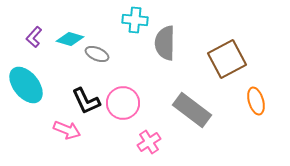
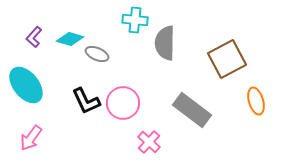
pink arrow: moved 36 px left, 8 px down; rotated 104 degrees clockwise
pink cross: rotated 15 degrees counterclockwise
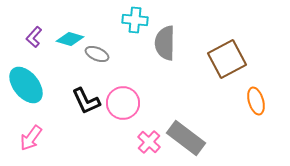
gray rectangle: moved 6 px left, 28 px down
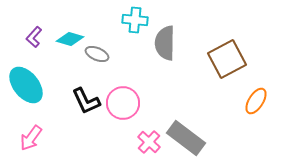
orange ellipse: rotated 48 degrees clockwise
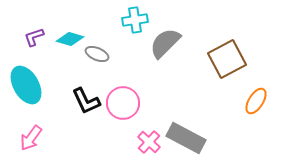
cyan cross: rotated 15 degrees counterclockwise
purple L-shape: rotated 30 degrees clockwise
gray semicircle: rotated 44 degrees clockwise
cyan ellipse: rotated 9 degrees clockwise
gray rectangle: rotated 9 degrees counterclockwise
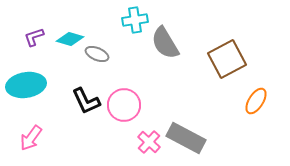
gray semicircle: rotated 76 degrees counterclockwise
cyan ellipse: rotated 69 degrees counterclockwise
pink circle: moved 1 px right, 2 px down
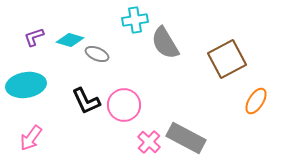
cyan diamond: moved 1 px down
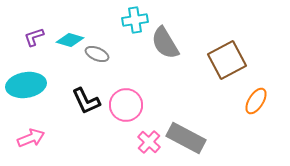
brown square: moved 1 px down
pink circle: moved 2 px right
pink arrow: rotated 148 degrees counterclockwise
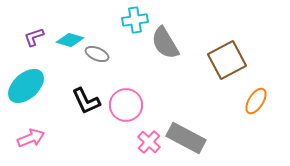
cyan ellipse: moved 1 px down; rotated 33 degrees counterclockwise
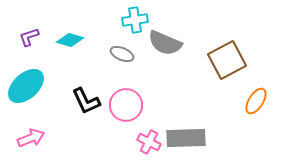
purple L-shape: moved 5 px left
gray semicircle: rotated 36 degrees counterclockwise
gray ellipse: moved 25 px right
gray rectangle: rotated 30 degrees counterclockwise
pink cross: rotated 15 degrees counterclockwise
